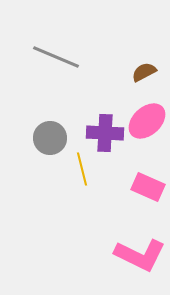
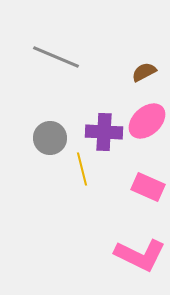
purple cross: moved 1 px left, 1 px up
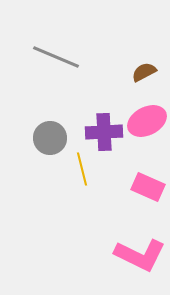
pink ellipse: rotated 15 degrees clockwise
purple cross: rotated 6 degrees counterclockwise
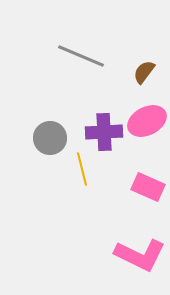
gray line: moved 25 px right, 1 px up
brown semicircle: rotated 25 degrees counterclockwise
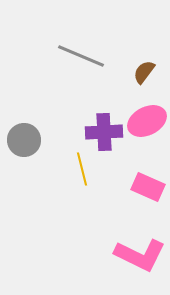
gray circle: moved 26 px left, 2 px down
